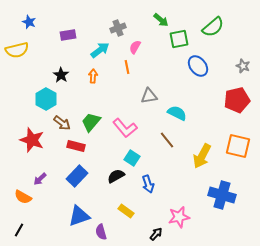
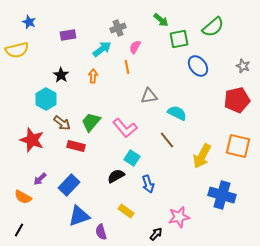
cyan arrow: moved 2 px right, 1 px up
blue rectangle: moved 8 px left, 9 px down
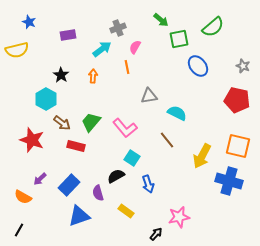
red pentagon: rotated 25 degrees clockwise
blue cross: moved 7 px right, 14 px up
purple semicircle: moved 3 px left, 39 px up
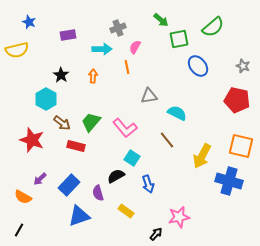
cyan arrow: rotated 36 degrees clockwise
orange square: moved 3 px right
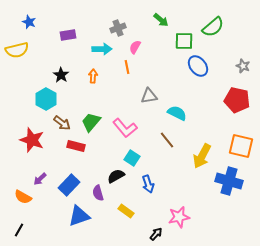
green square: moved 5 px right, 2 px down; rotated 12 degrees clockwise
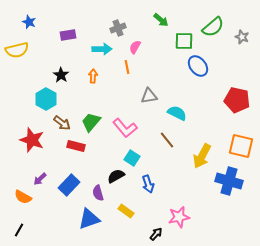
gray star: moved 1 px left, 29 px up
blue triangle: moved 10 px right, 3 px down
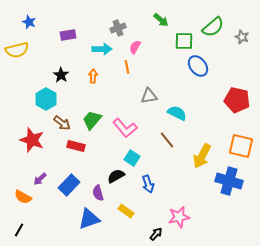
green trapezoid: moved 1 px right, 2 px up
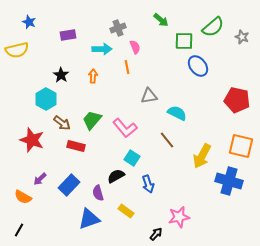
pink semicircle: rotated 128 degrees clockwise
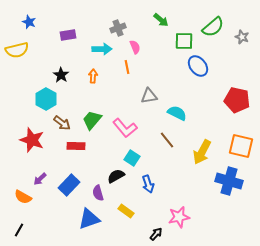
red rectangle: rotated 12 degrees counterclockwise
yellow arrow: moved 4 px up
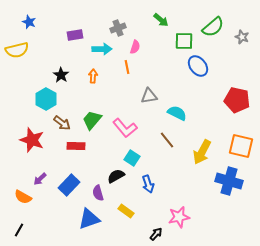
purple rectangle: moved 7 px right
pink semicircle: rotated 40 degrees clockwise
